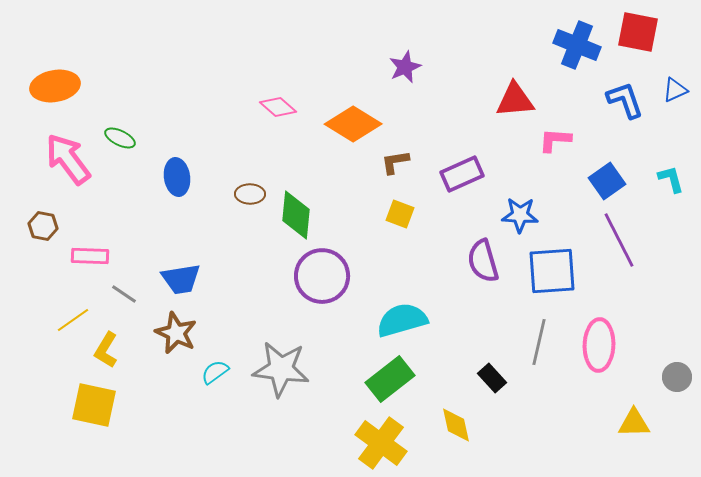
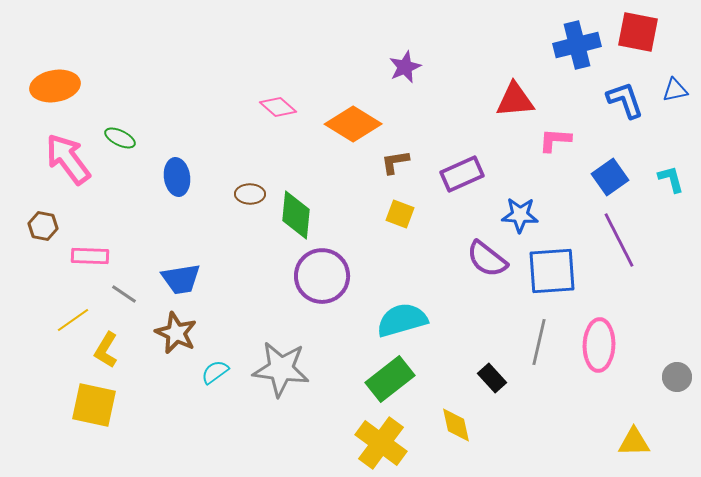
blue cross at (577, 45): rotated 36 degrees counterclockwise
blue triangle at (675, 90): rotated 12 degrees clockwise
blue square at (607, 181): moved 3 px right, 4 px up
purple semicircle at (483, 261): moved 4 px right, 2 px up; rotated 36 degrees counterclockwise
yellow triangle at (634, 423): moved 19 px down
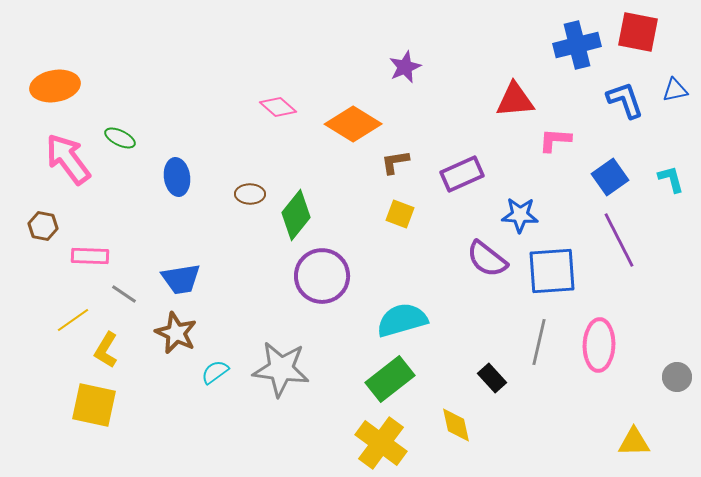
green diamond at (296, 215): rotated 33 degrees clockwise
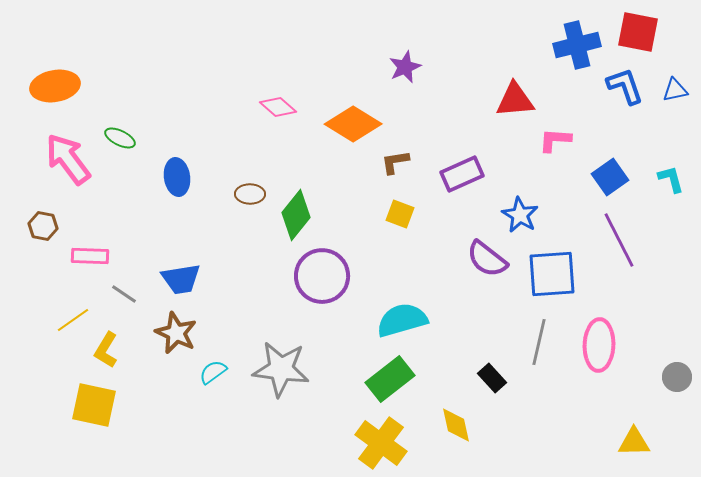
blue L-shape at (625, 100): moved 14 px up
blue star at (520, 215): rotated 27 degrees clockwise
blue square at (552, 271): moved 3 px down
cyan semicircle at (215, 372): moved 2 px left
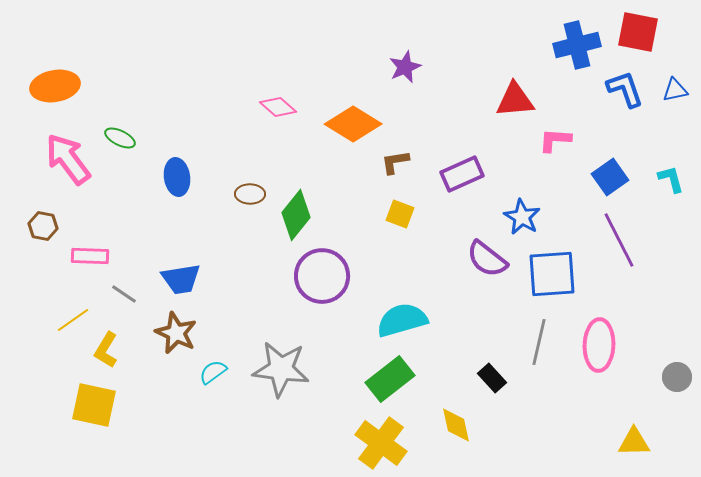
blue L-shape at (625, 86): moved 3 px down
blue star at (520, 215): moved 2 px right, 2 px down
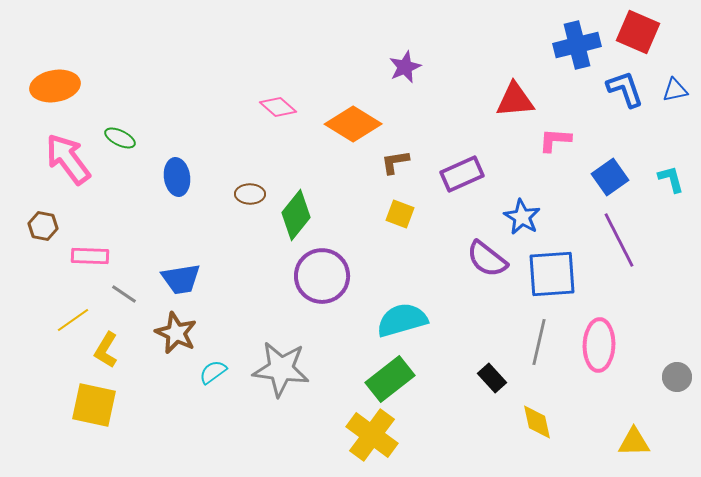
red square at (638, 32): rotated 12 degrees clockwise
yellow diamond at (456, 425): moved 81 px right, 3 px up
yellow cross at (381, 443): moved 9 px left, 8 px up
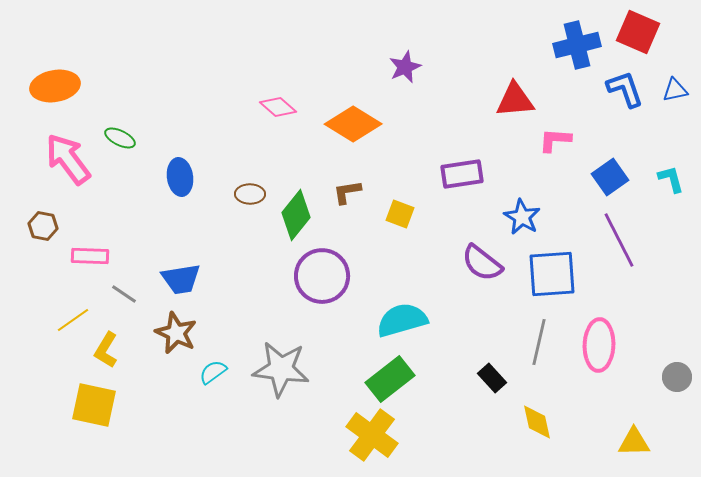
brown L-shape at (395, 162): moved 48 px left, 30 px down
purple rectangle at (462, 174): rotated 15 degrees clockwise
blue ellipse at (177, 177): moved 3 px right
purple semicircle at (487, 259): moved 5 px left, 4 px down
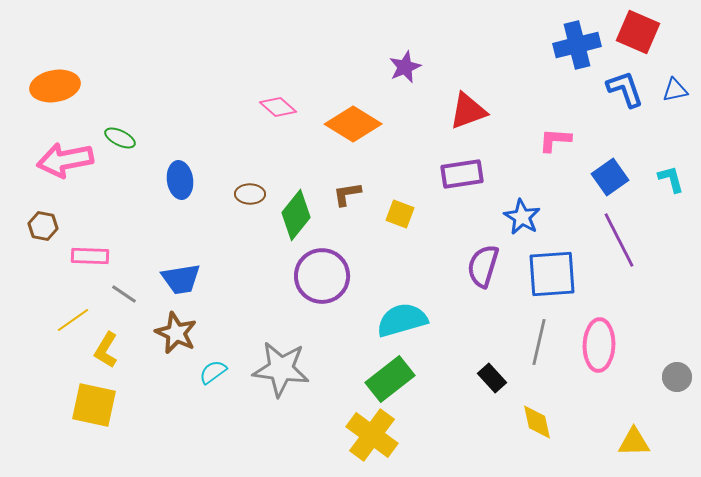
red triangle at (515, 100): moved 47 px left, 11 px down; rotated 15 degrees counterclockwise
pink arrow at (68, 159): moved 3 px left, 1 px down; rotated 64 degrees counterclockwise
blue ellipse at (180, 177): moved 3 px down
brown L-shape at (347, 192): moved 2 px down
purple semicircle at (482, 263): moved 1 px right, 3 px down; rotated 69 degrees clockwise
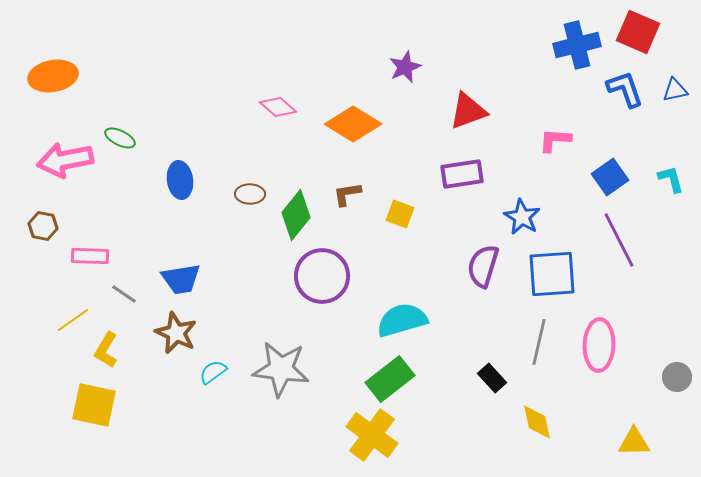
orange ellipse at (55, 86): moved 2 px left, 10 px up
